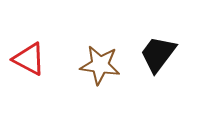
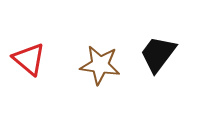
red triangle: rotated 12 degrees clockwise
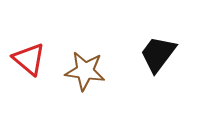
brown star: moved 15 px left, 6 px down
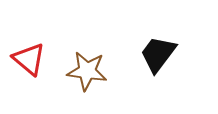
brown star: moved 2 px right
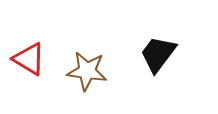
red triangle: rotated 9 degrees counterclockwise
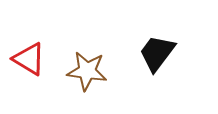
black trapezoid: moved 1 px left, 1 px up
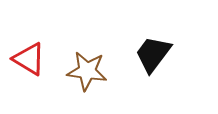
black trapezoid: moved 4 px left, 1 px down
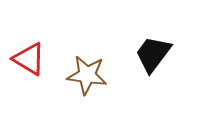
brown star: moved 4 px down
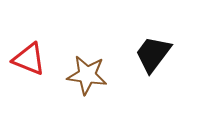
red triangle: rotated 9 degrees counterclockwise
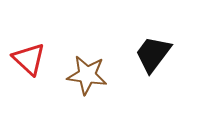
red triangle: rotated 21 degrees clockwise
